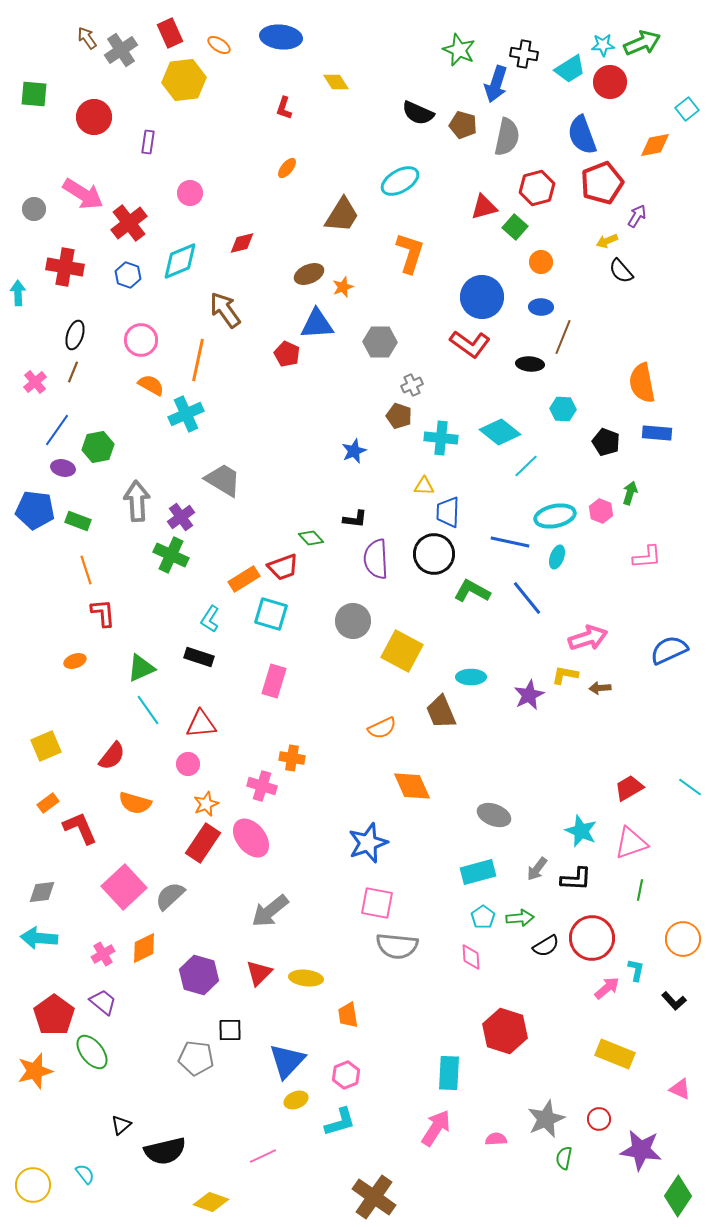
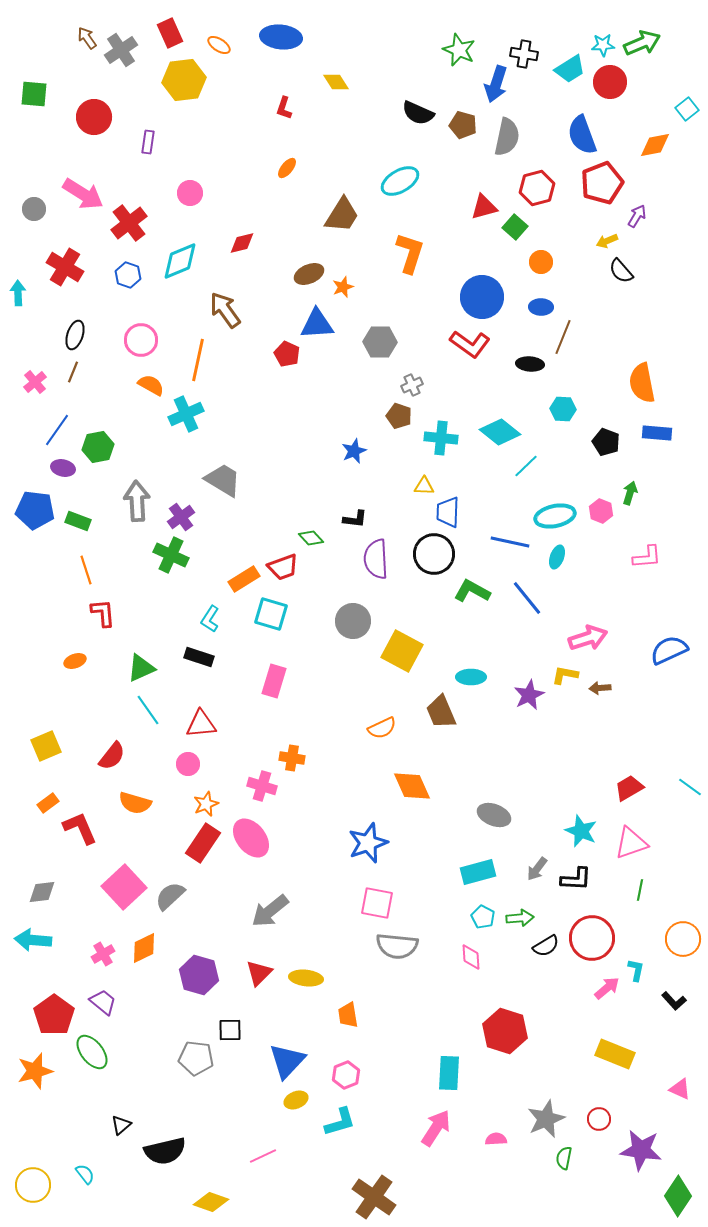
red cross at (65, 267): rotated 21 degrees clockwise
cyan pentagon at (483, 917): rotated 10 degrees counterclockwise
cyan arrow at (39, 938): moved 6 px left, 2 px down
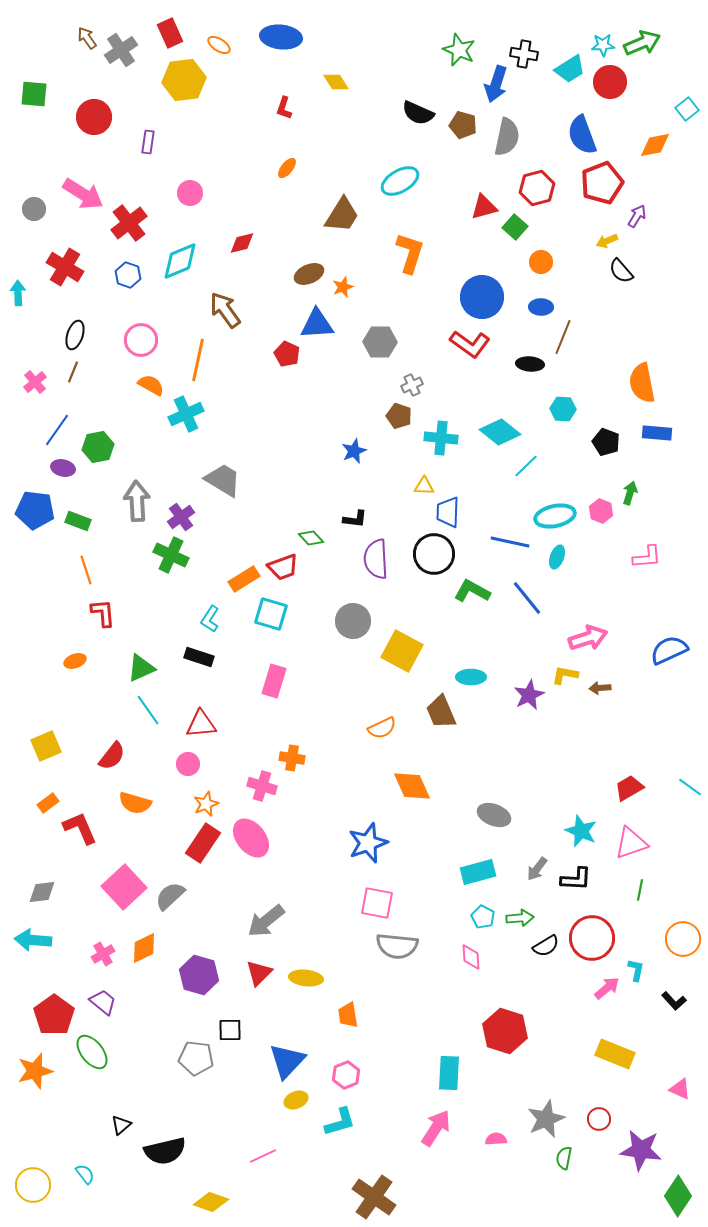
gray arrow at (270, 911): moved 4 px left, 10 px down
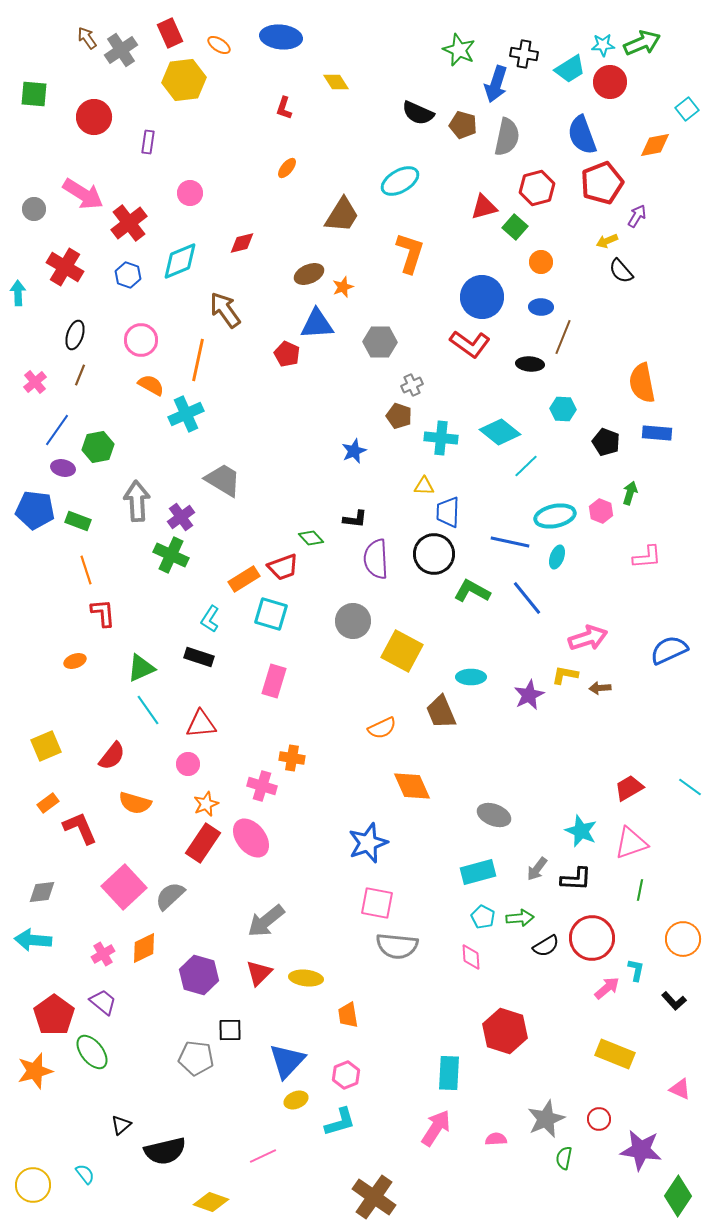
brown line at (73, 372): moved 7 px right, 3 px down
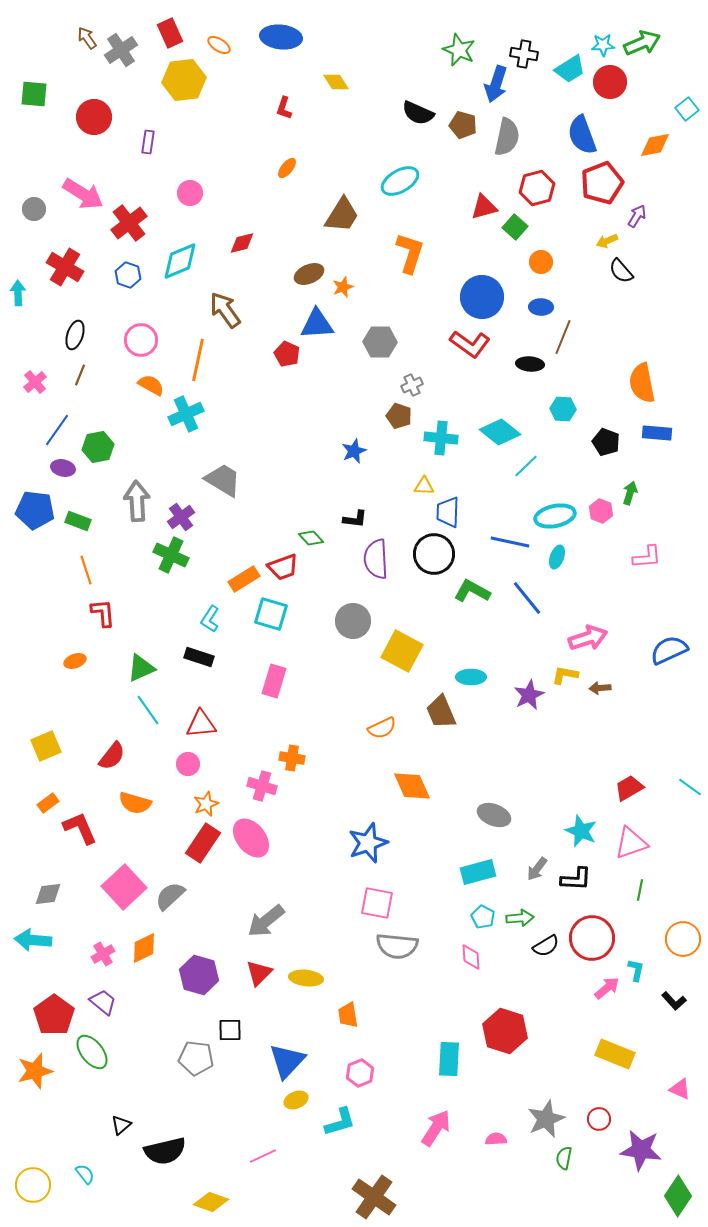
gray diamond at (42, 892): moved 6 px right, 2 px down
cyan rectangle at (449, 1073): moved 14 px up
pink hexagon at (346, 1075): moved 14 px right, 2 px up
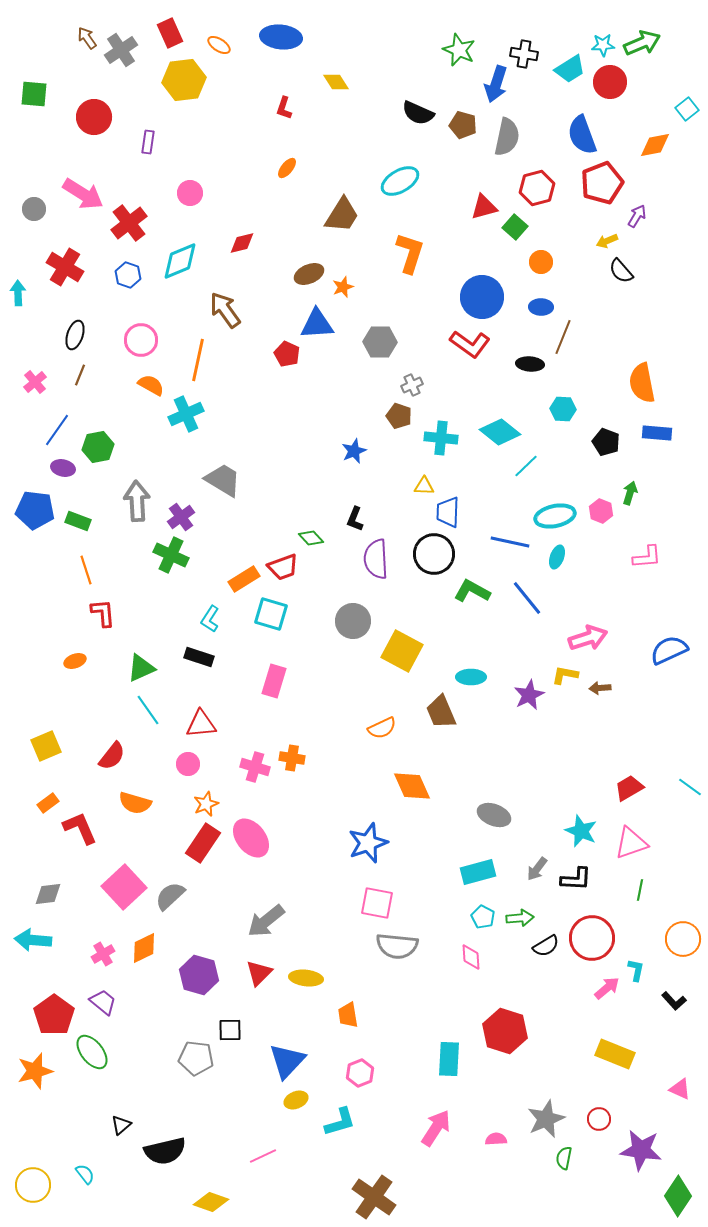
black L-shape at (355, 519): rotated 105 degrees clockwise
pink cross at (262, 786): moved 7 px left, 19 px up
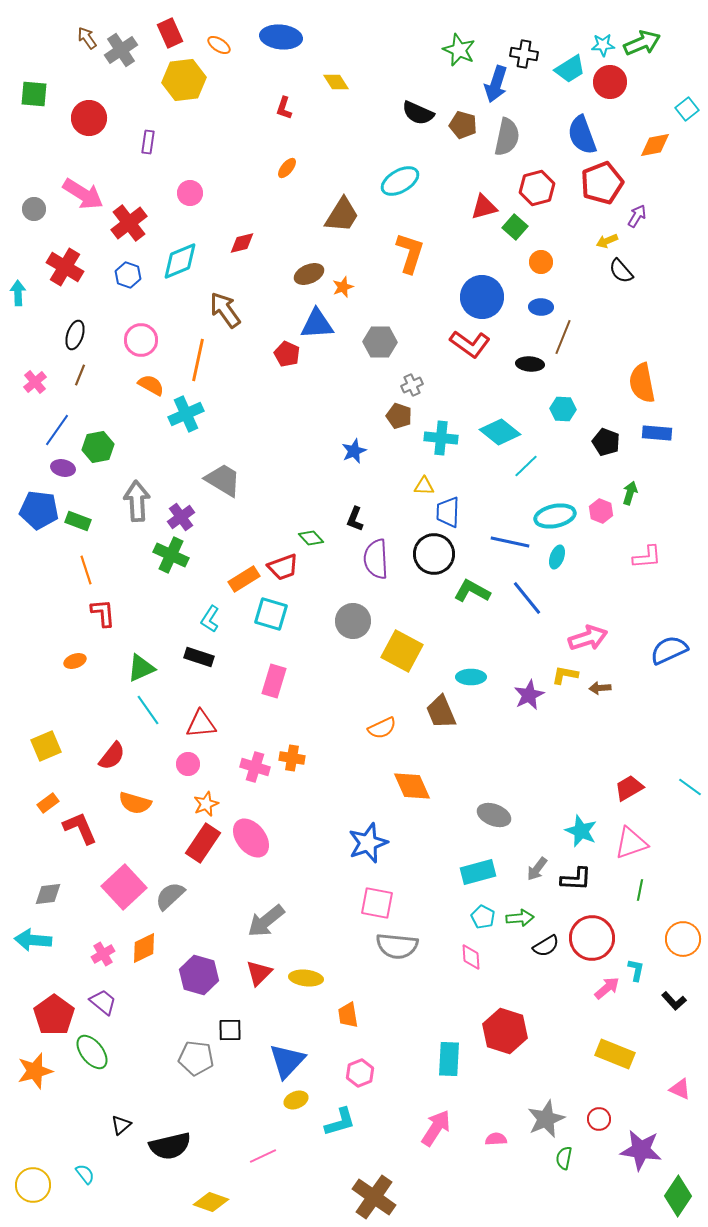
red circle at (94, 117): moved 5 px left, 1 px down
blue pentagon at (35, 510): moved 4 px right
black semicircle at (165, 1151): moved 5 px right, 5 px up
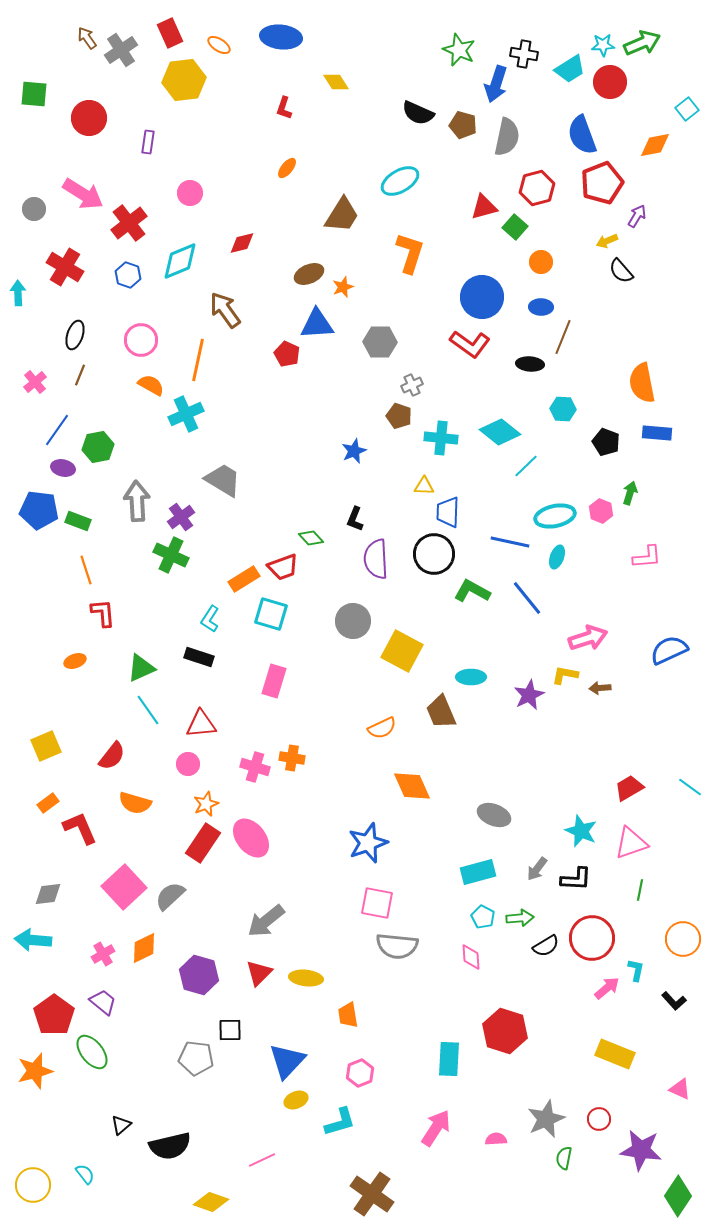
pink line at (263, 1156): moved 1 px left, 4 px down
brown cross at (374, 1197): moved 2 px left, 3 px up
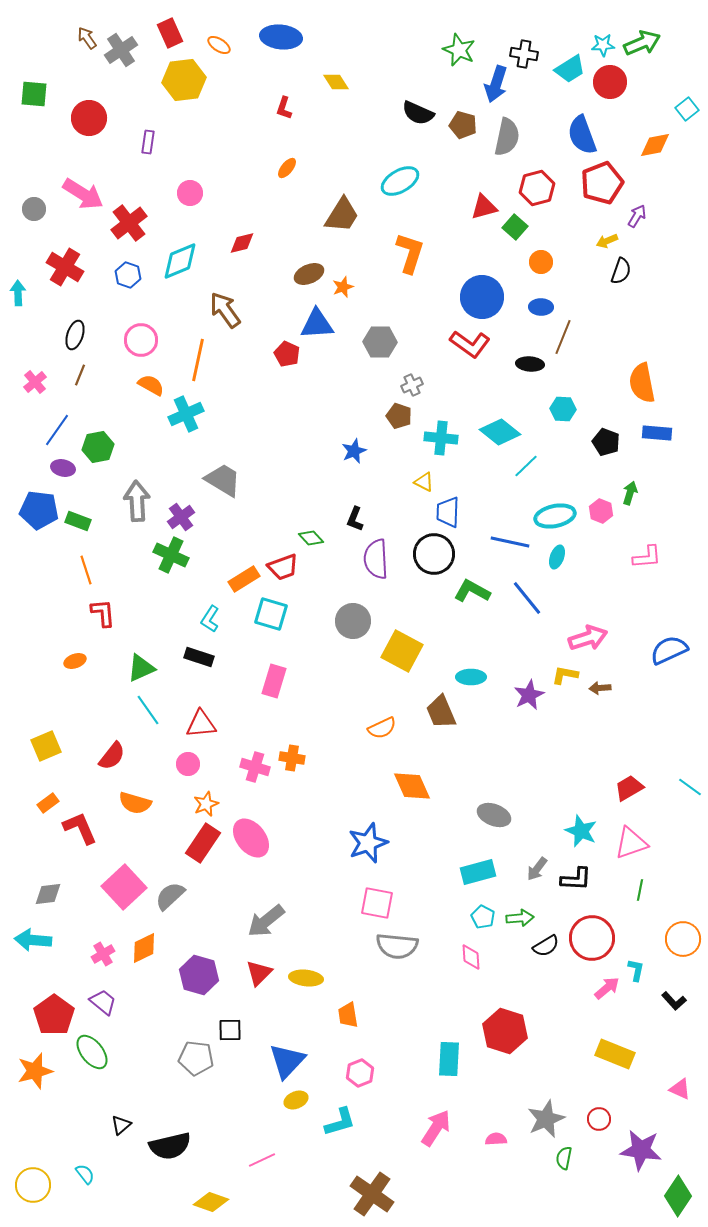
black semicircle at (621, 271): rotated 120 degrees counterclockwise
yellow triangle at (424, 486): moved 4 px up; rotated 25 degrees clockwise
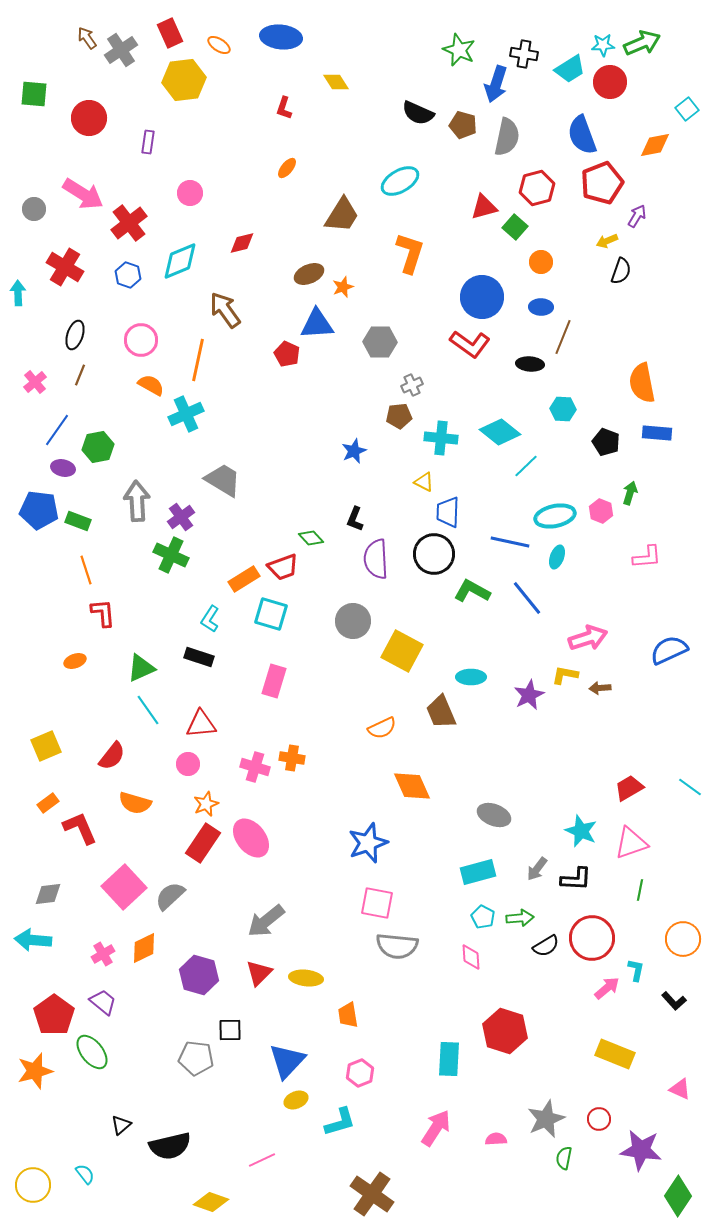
brown pentagon at (399, 416): rotated 25 degrees counterclockwise
